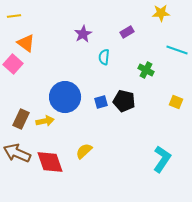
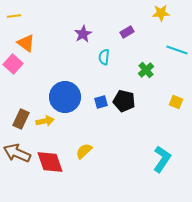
green cross: rotated 21 degrees clockwise
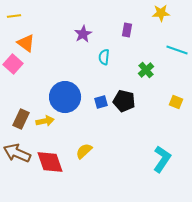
purple rectangle: moved 2 px up; rotated 48 degrees counterclockwise
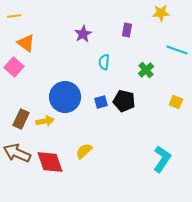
cyan semicircle: moved 5 px down
pink square: moved 1 px right, 3 px down
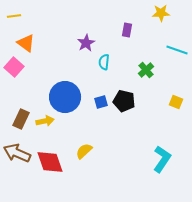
purple star: moved 3 px right, 9 px down
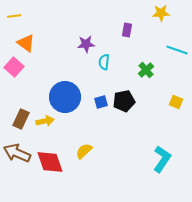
purple star: moved 1 px down; rotated 24 degrees clockwise
black pentagon: rotated 25 degrees counterclockwise
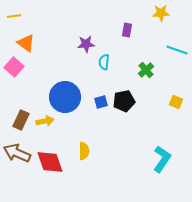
brown rectangle: moved 1 px down
yellow semicircle: rotated 132 degrees clockwise
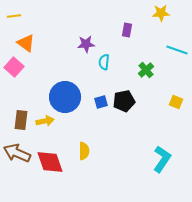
brown rectangle: rotated 18 degrees counterclockwise
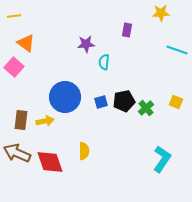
green cross: moved 38 px down
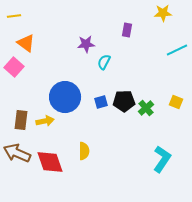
yellow star: moved 2 px right
cyan line: rotated 45 degrees counterclockwise
cyan semicircle: rotated 21 degrees clockwise
black pentagon: rotated 10 degrees clockwise
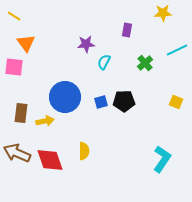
yellow line: rotated 40 degrees clockwise
orange triangle: rotated 18 degrees clockwise
pink square: rotated 36 degrees counterclockwise
green cross: moved 1 px left, 45 px up
brown rectangle: moved 7 px up
red diamond: moved 2 px up
